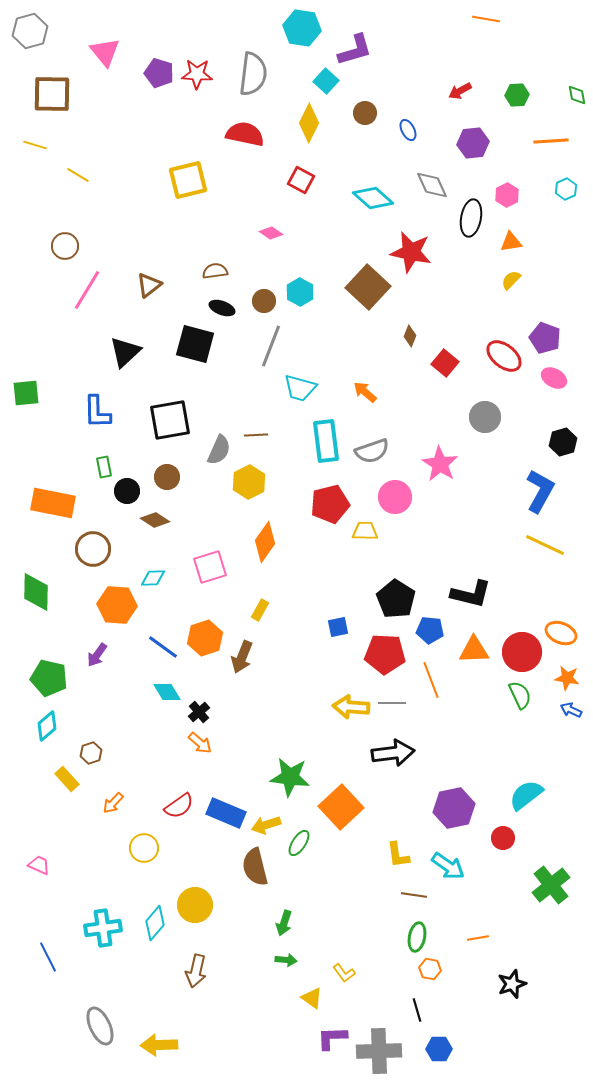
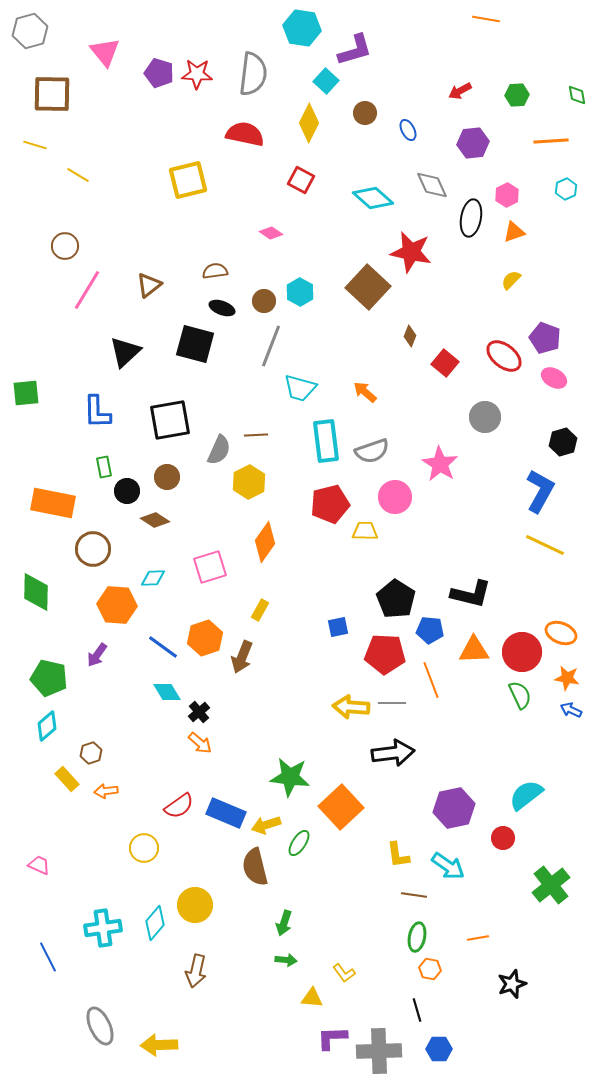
orange triangle at (511, 242): moved 3 px right, 10 px up; rotated 10 degrees counterclockwise
orange arrow at (113, 803): moved 7 px left, 12 px up; rotated 40 degrees clockwise
yellow triangle at (312, 998): rotated 30 degrees counterclockwise
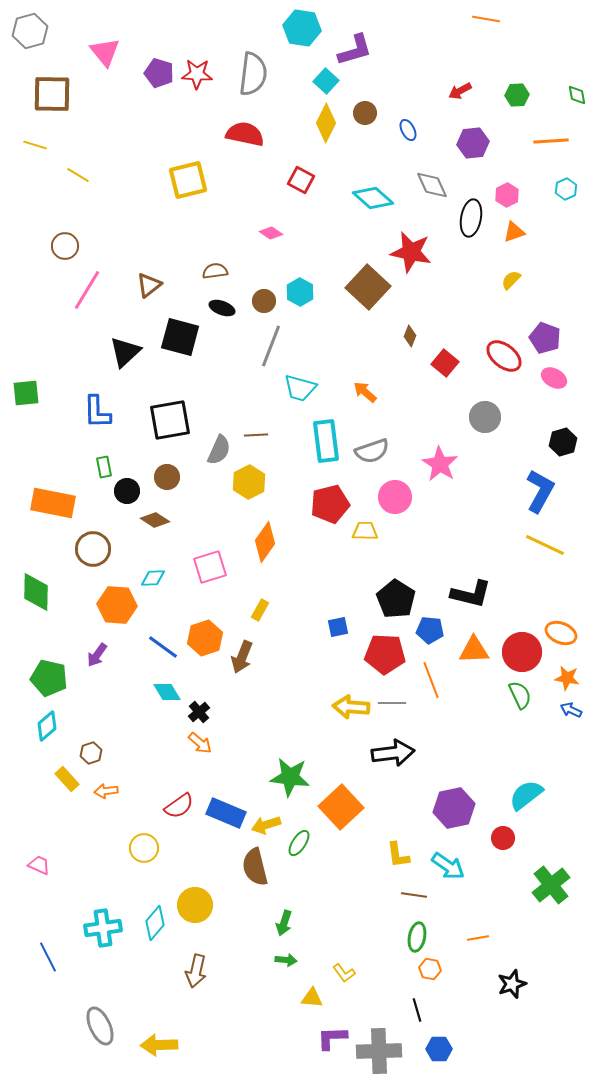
yellow diamond at (309, 123): moved 17 px right
black square at (195, 344): moved 15 px left, 7 px up
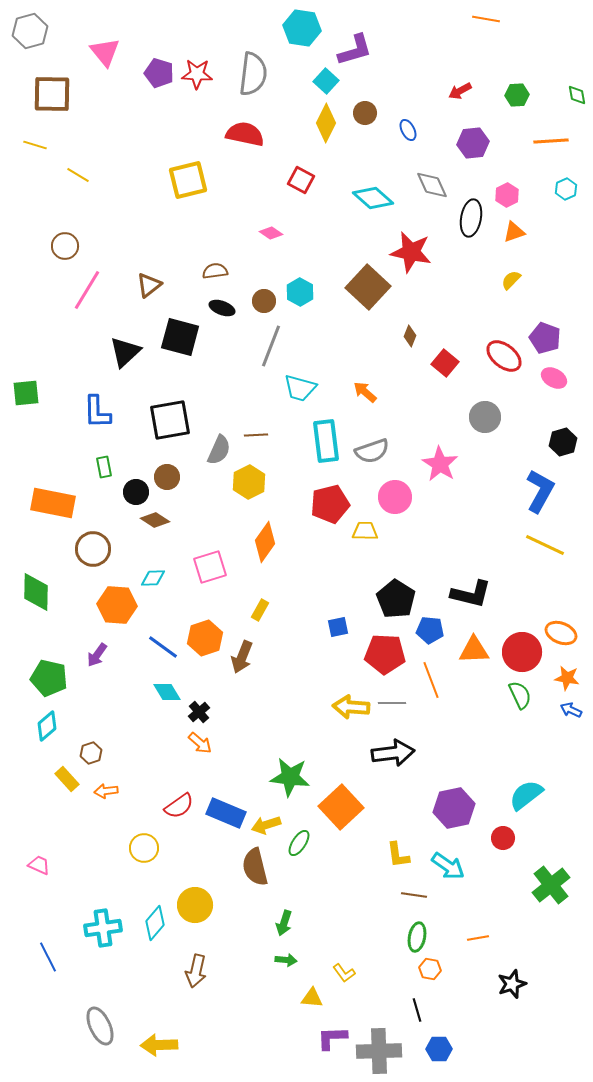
black circle at (127, 491): moved 9 px right, 1 px down
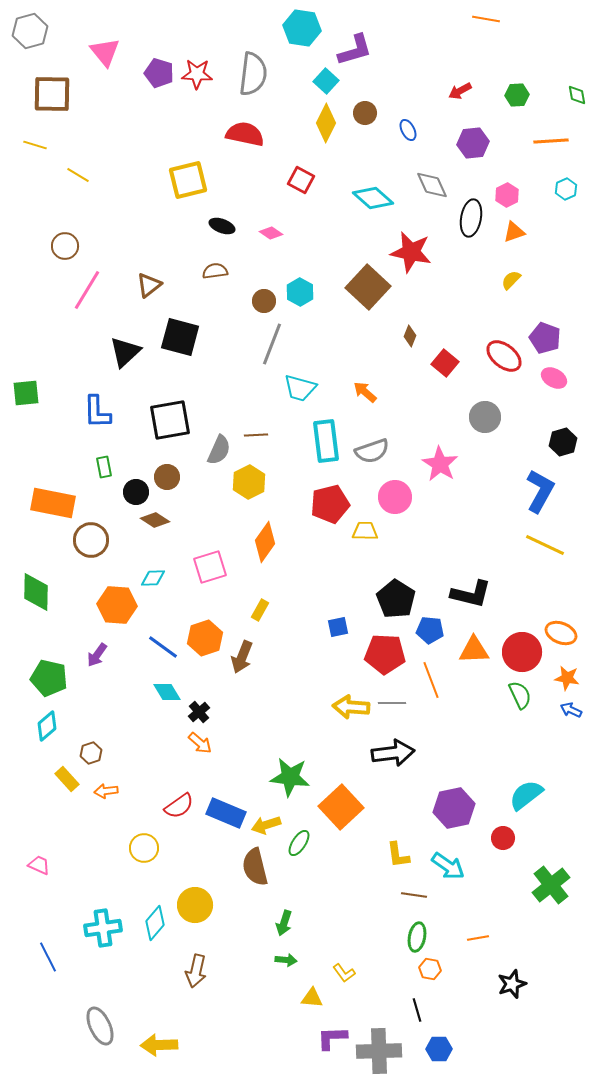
black ellipse at (222, 308): moved 82 px up
gray line at (271, 346): moved 1 px right, 2 px up
brown circle at (93, 549): moved 2 px left, 9 px up
